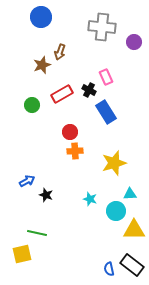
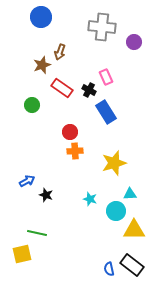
red rectangle: moved 6 px up; rotated 65 degrees clockwise
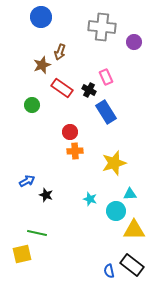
blue semicircle: moved 2 px down
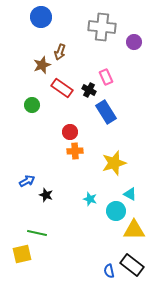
cyan triangle: rotated 32 degrees clockwise
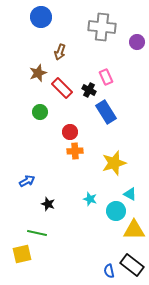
purple circle: moved 3 px right
brown star: moved 4 px left, 8 px down
red rectangle: rotated 10 degrees clockwise
green circle: moved 8 px right, 7 px down
black star: moved 2 px right, 9 px down
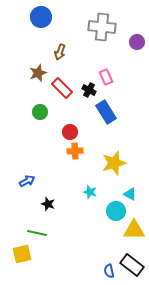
cyan star: moved 7 px up
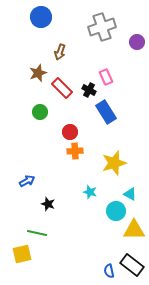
gray cross: rotated 24 degrees counterclockwise
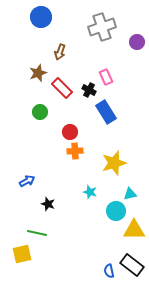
cyan triangle: rotated 40 degrees counterclockwise
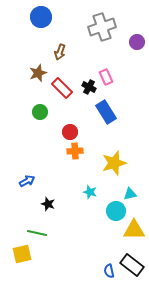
black cross: moved 3 px up
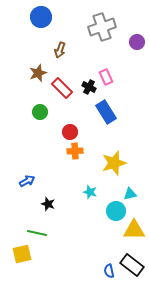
brown arrow: moved 2 px up
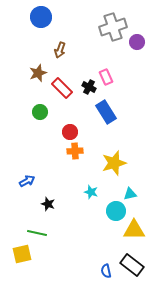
gray cross: moved 11 px right
cyan star: moved 1 px right
blue semicircle: moved 3 px left
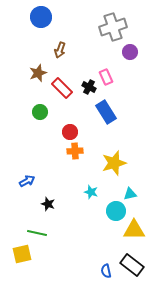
purple circle: moved 7 px left, 10 px down
